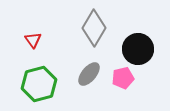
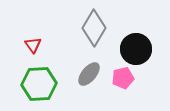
red triangle: moved 5 px down
black circle: moved 2 px left
green hexagon: rotated 12 degrees clockwise
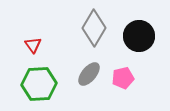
black circle: moved 3 px right, 13 px up
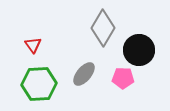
gray diamond: moved 9 px right
black circle: moved 14 px down
gray ellipse: moved 5 px left
pink pentagon: rotated 15 degrees clockwise
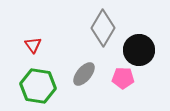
green hexagon: moved 1 px left, 2 px down; rotated 12 degrees clockwise
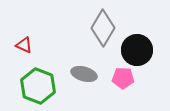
red triangle: moved 9 px left; rotated 30 degrees counterclockwise
black circle: moved 2 px left
gray ellipse: rotated 65 degrees clockwise
green hexagon: rotated 12 degrees clockwise
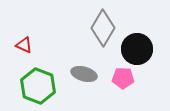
black circle: moved 1 px up
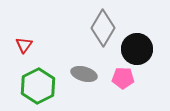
red triangle: rotated 42 degrees clockwise
green hexagon: rotated 12 degrees clockwise
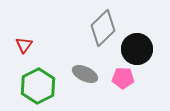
gray diamond: rotated 15 degrees clockwise
gray ellipse: moved 1 px right; rotated 10 degrees clockwise
